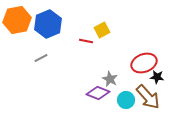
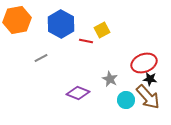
blue hexagon: moved 13 px right; rotated 8 degrees counterclockwise
black star: moved 7 px left, 2 px down
purple diamond: moved 20 px left
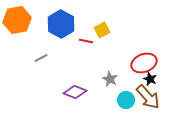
black star: rotated 16 degrees clockwise
purple diamond: moved 3 px left, 1 px up
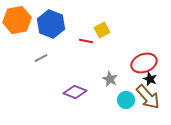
blue hexagon: moved 10 px left; rotated 8 degrees counterclockwise
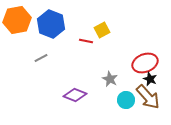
red ellipse: moved 1 px right
purple diamond: moved 3 px down
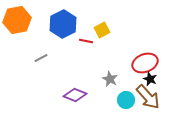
blue hexagon: moved 12 px right; rotated 12 degrees clockwise
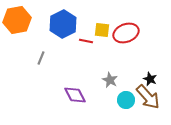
yellow square: rotated 35 degrees clockwise
gray line: rotated 40 degrees counterclockwise
red ellipse: moved 19 px left, 30 px up
gray star: moved 1 px down
purple diamond: rotated 40 degrees clockwise
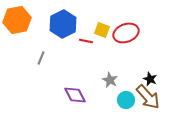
yellow square: rotated 14 degrees clockwise
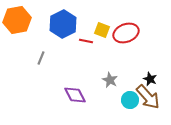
cyan circle: moved 4 px right
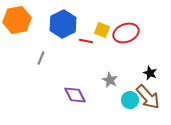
black star: moved 6 px up
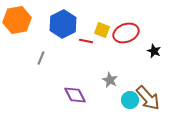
black star: moved 4 px right, 22 px up
brown arrow: moved 1 px down
